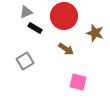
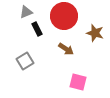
black rectangle: moved 2 px right, 1 px down; rotated 32 degrees clockwise
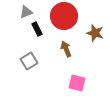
brown arrow: rotated 147 degrees counterclockwise
gray square: moved 4 px right
pink square: moved 1 px left, 1 px down
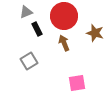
brown arrow: moved 2 px left, 6 px up
pink square: rotated 24 degrees counterclockwise
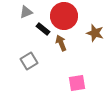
black rectangle: moved 6 px right; rotated 24 degrees counterclockwise
brown arrow: moved 3 px left
